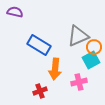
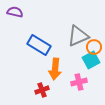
red cross: moved 2 px right, 1 px up
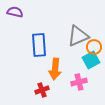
blue rectangle: rotated 55 degrees clockwise
